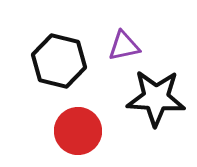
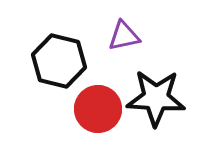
purple triangle: moved 10 px up
red circle: moved 20 px right, 22 px up
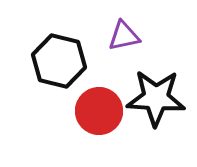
red circle: moved 1 px right, 2 px down
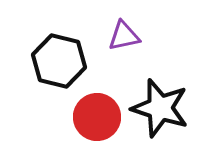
black star: moved 4 px right, 10 px down; rotated 14 degrees clockwise
red circle: moved 2 px left, 6 px down
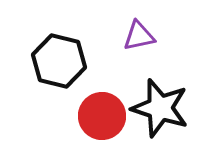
purple triangle: moved 15 px right
red circle: moved 5 px right, 1 px up
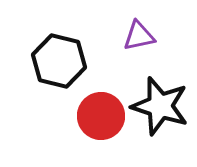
black star: moved 2 px up
red circle: moved 1 px left
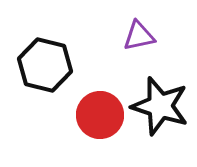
black hexagon: moved 14 px left, 4 px down
red circle: moved 1 px left, 1 px up
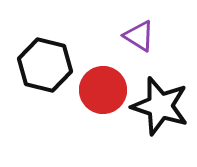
purple triangle: rotated 44 degrees clockwise
red circle: moved 3 px right, 25 px up
